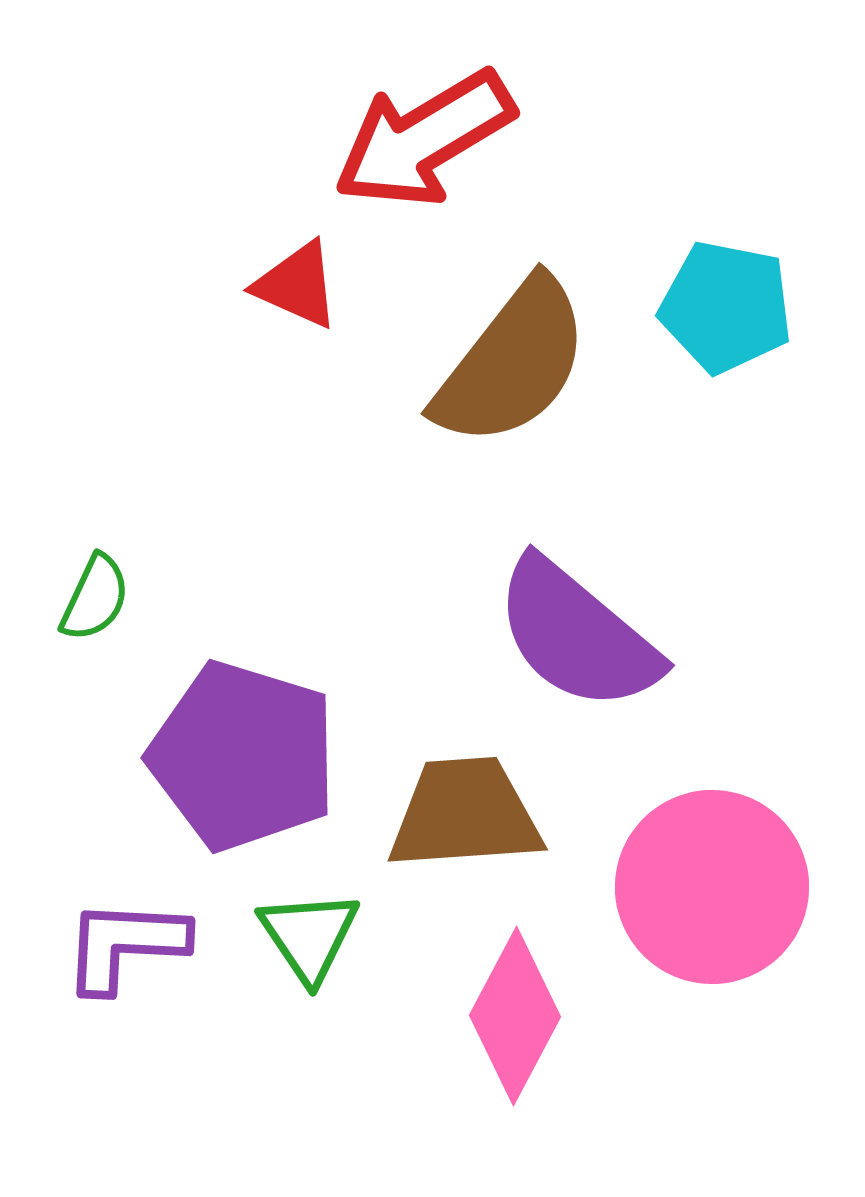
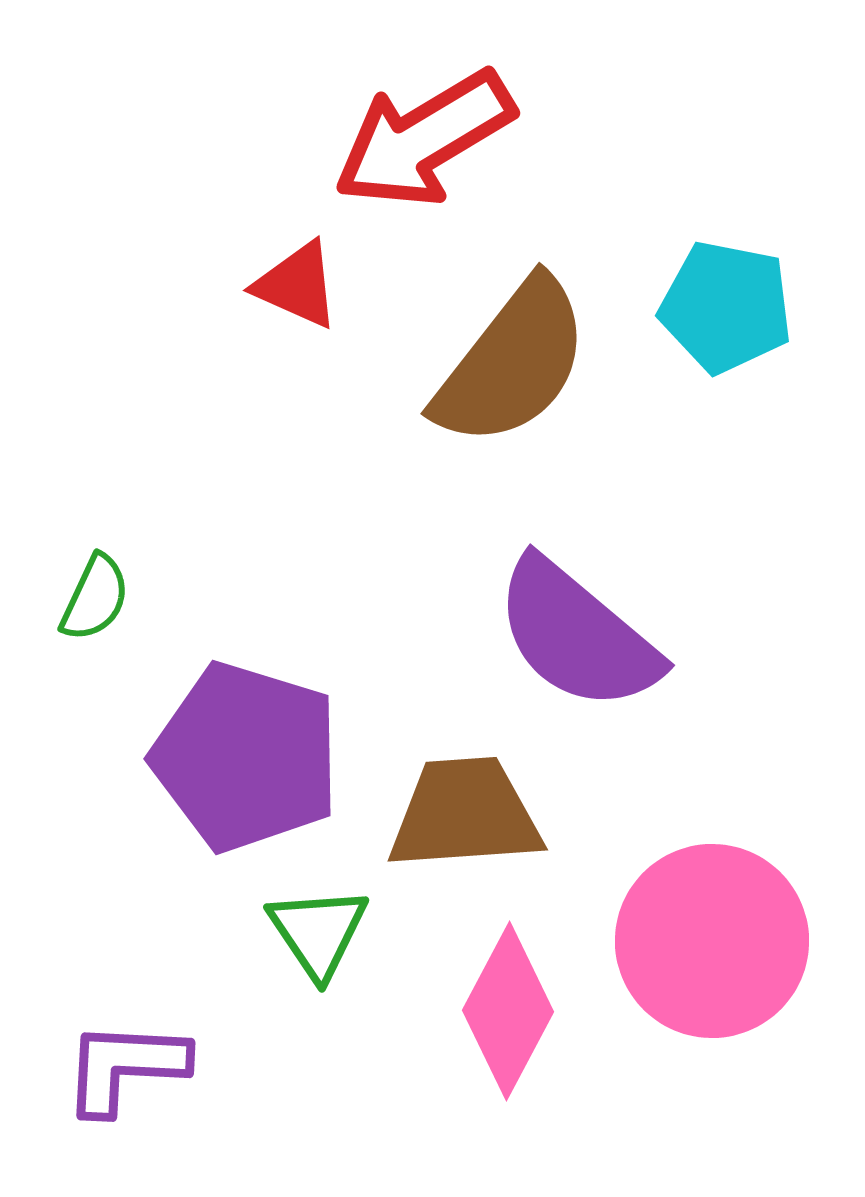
purple pentagon: moved 3 px right, 1 px down
pink circle: moved 54 px down
green triangle: moved 9 px right, 4 px up
purple L-shape: moved 122 px down
pink diamond: moved 7 px left, 5 px up
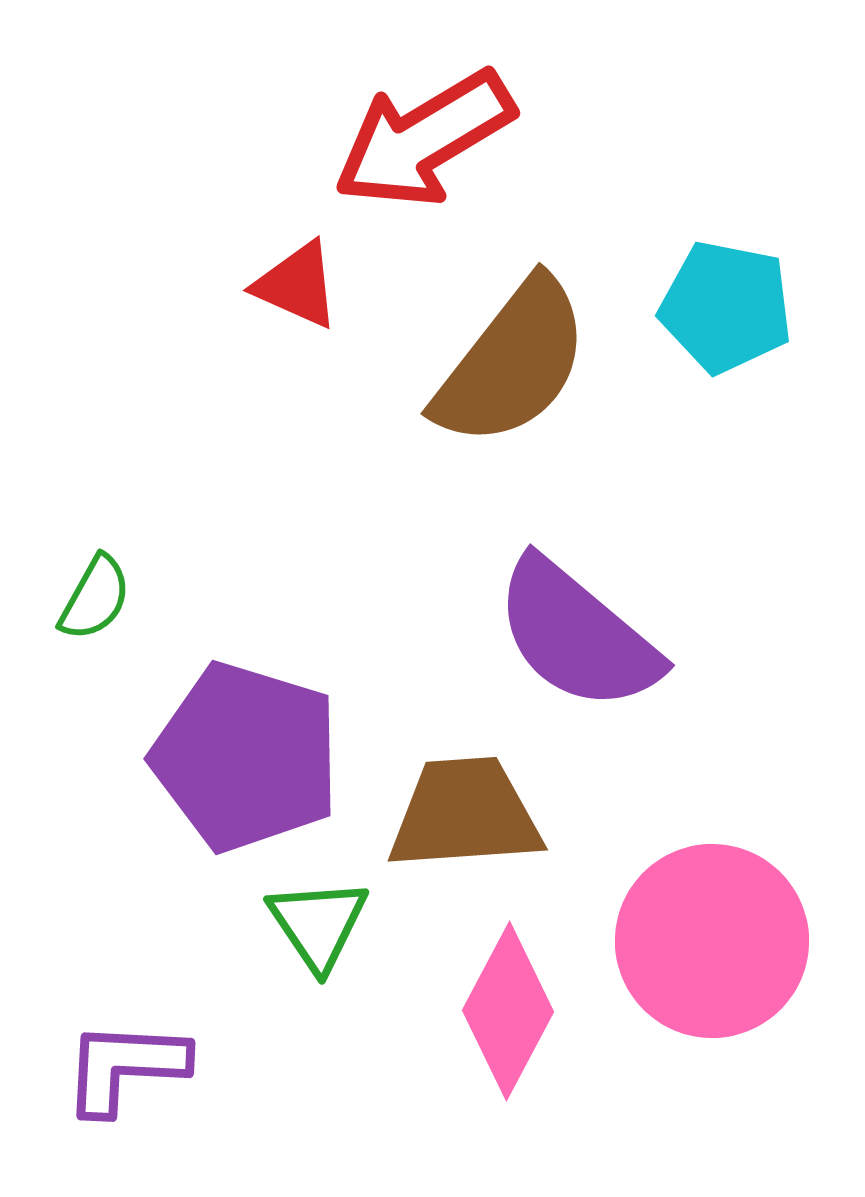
green semicircle: rotated 4 degrees clockwise
green triangle: moved 8 px up
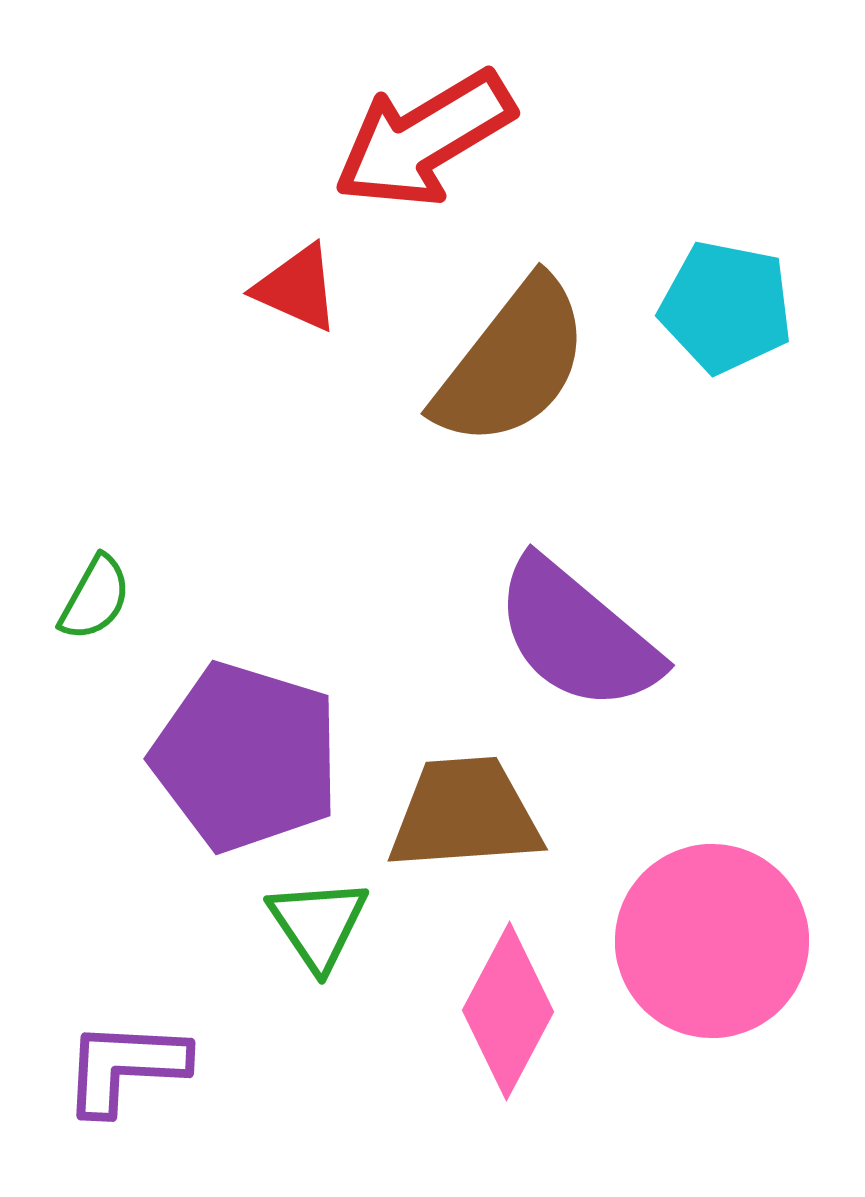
red triangle: moved 3 px down
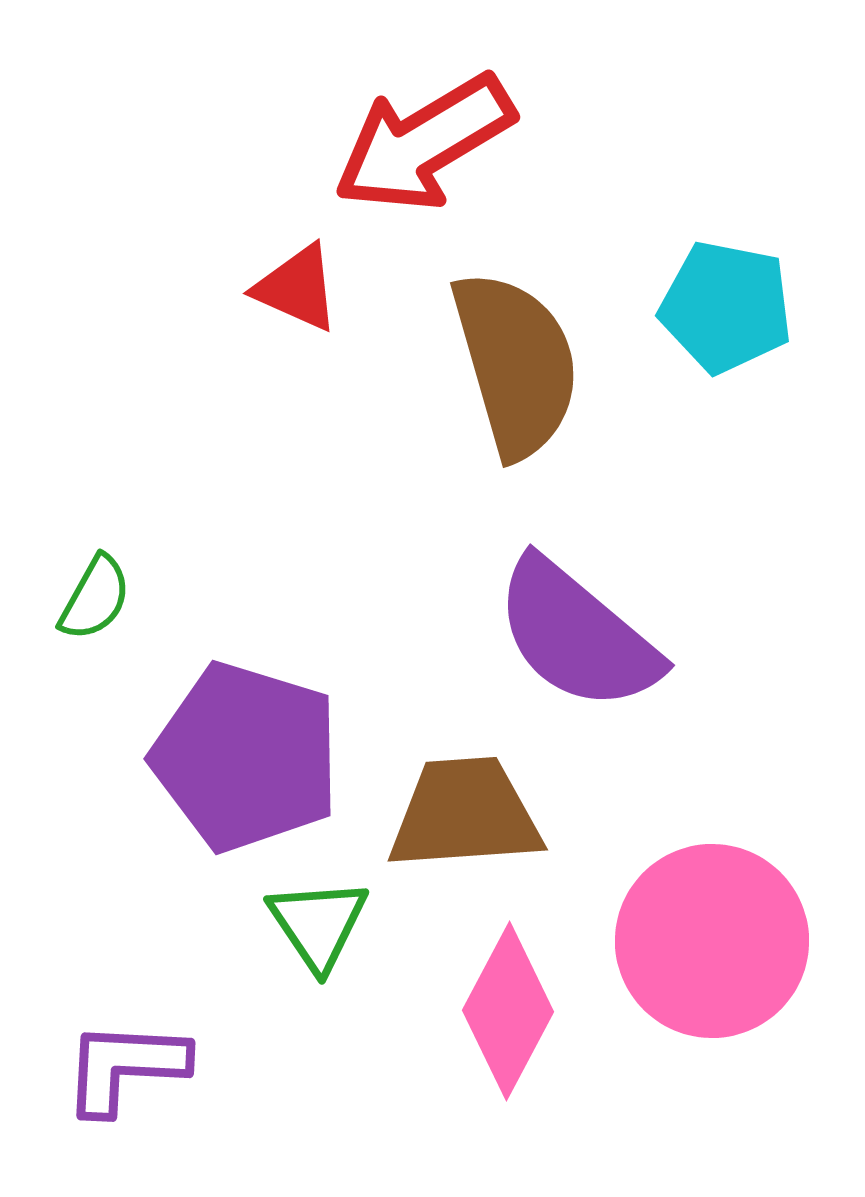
red arrow: moved 4 px down
brown semicircle: moved 4 px right, 1 px down; rotated 54 degrees counterclockwise
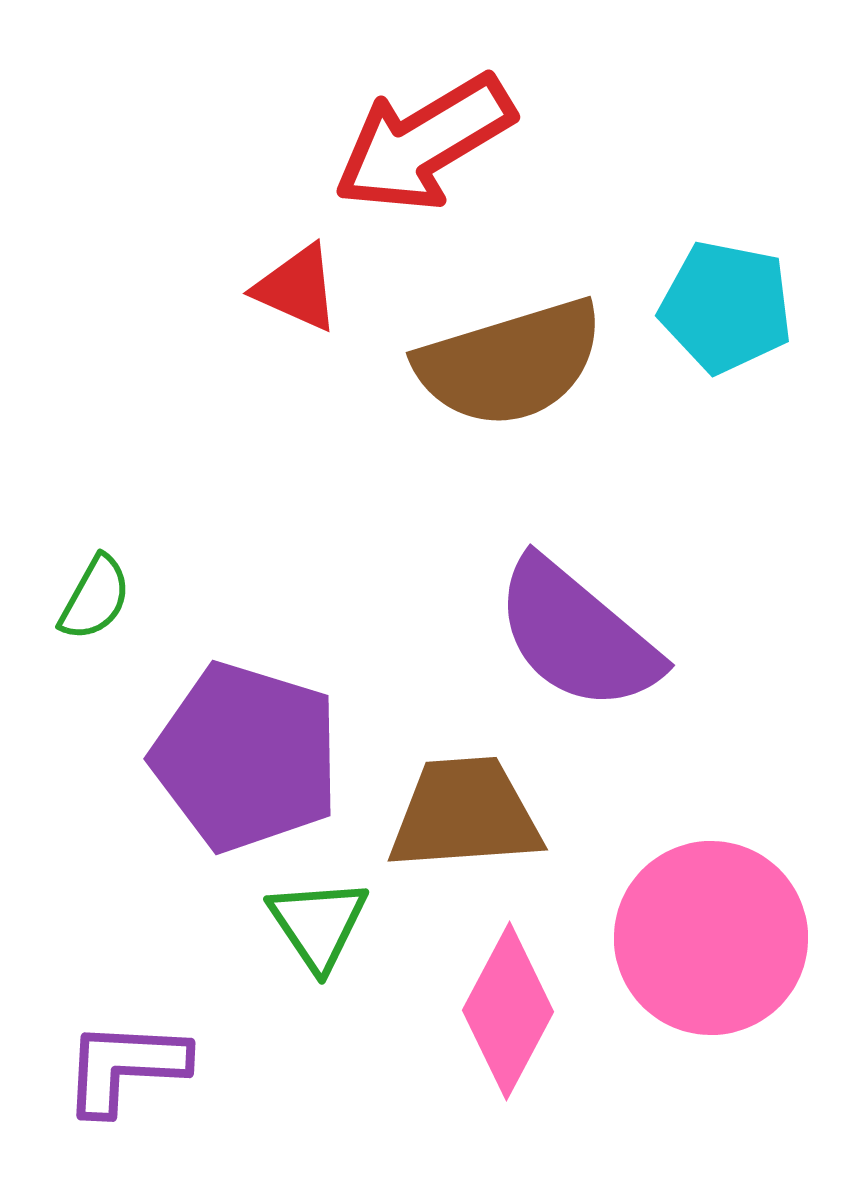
brown semicircle: moved 6 px left, 1 px up; rotated 89 degrees clockwise
pink circle: moved 1 px left, 3 px up
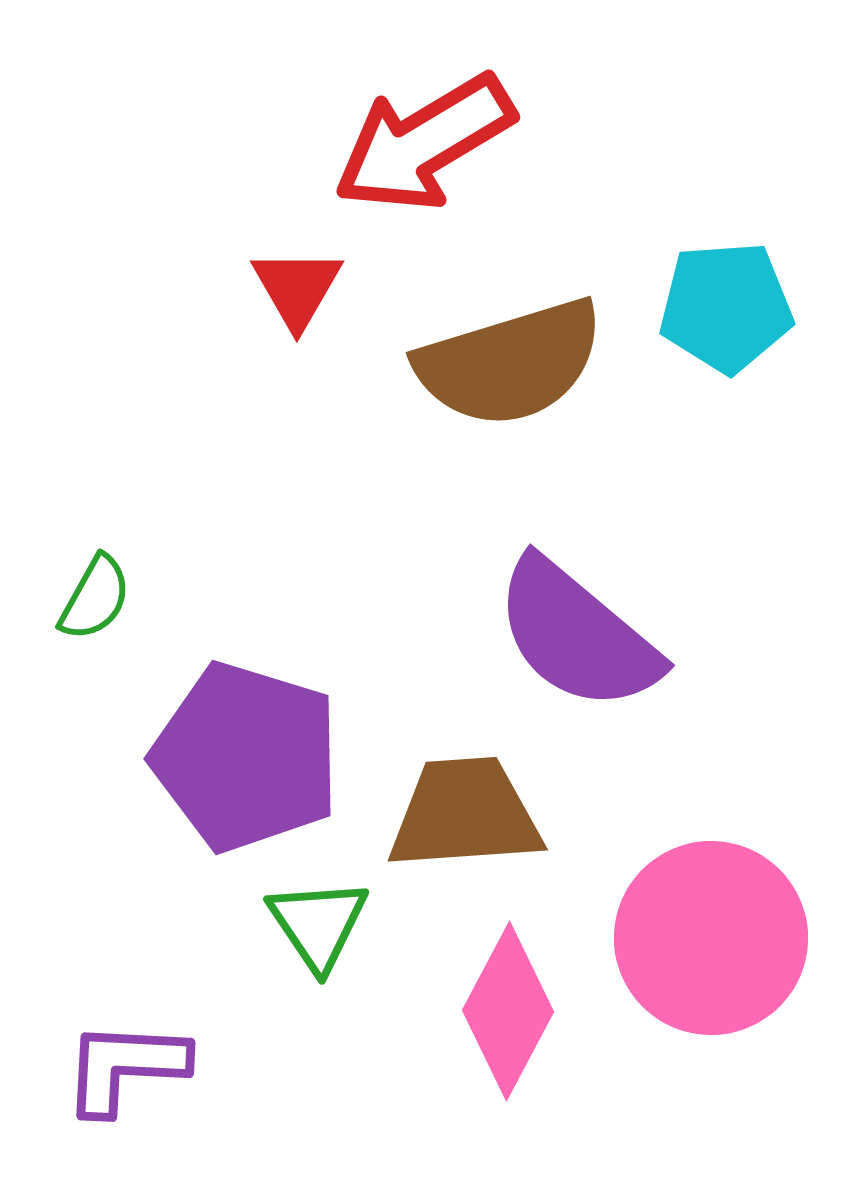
red triangle: rotated 36 degrees clockwise
cyan pentagon: rotated 15 degrees counterclockwise
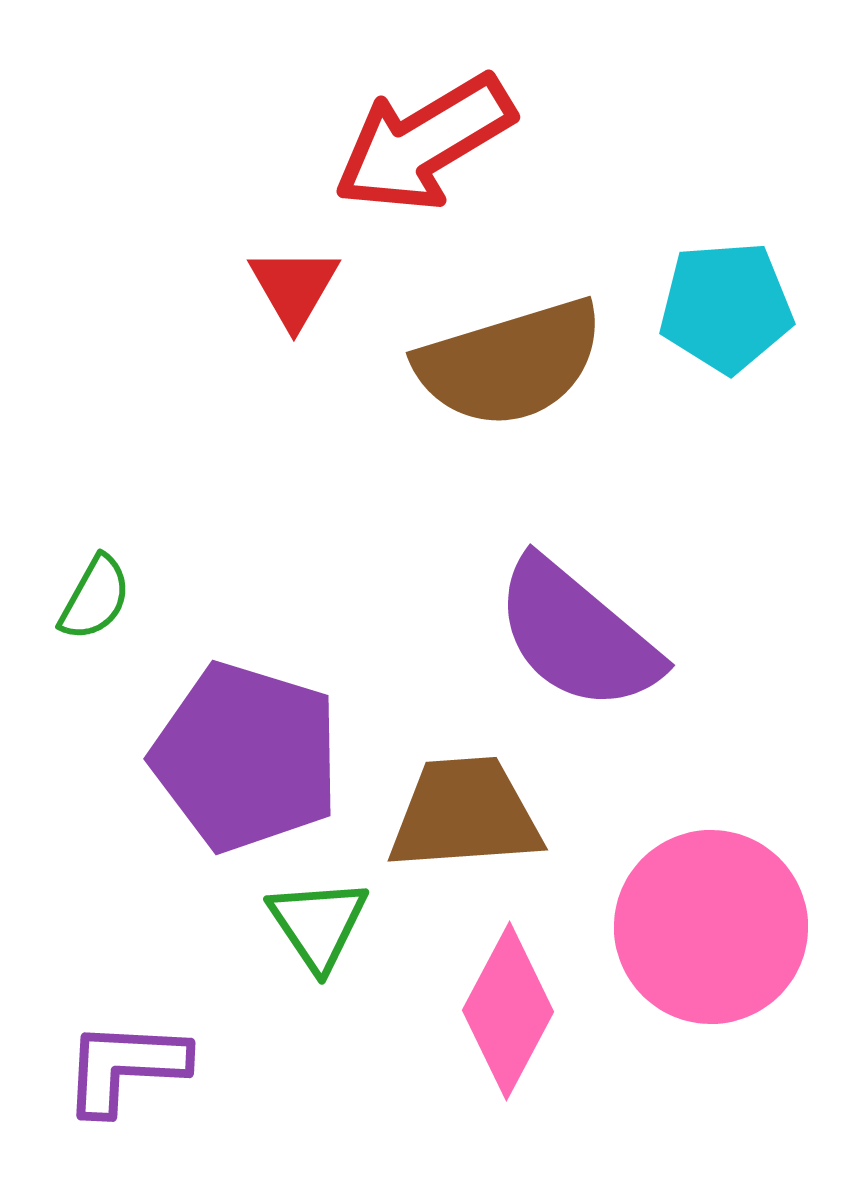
red triangle: moved 3 px left, 1 px up
pink circle: moved 11 px up
